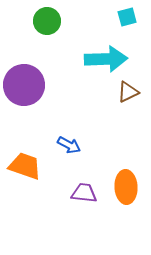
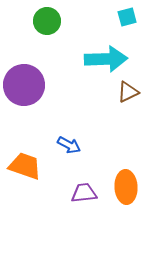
purple trapezoid: rotated 12 degrees counterclockwise
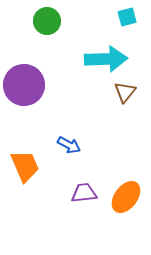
brown triangle: moved 3 px left; rotated 25 degrees counterclockwise
orange trapezoid: rotated 48 degrees clockwise
orange ellipse: moved 10 px down; rotated 40 degrees clockwise
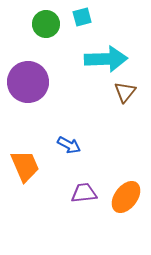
cyan square: moved 45 px left
green circle: moved 1 px left, 3 px down
purple circle: moved 4 px right, 3 px up
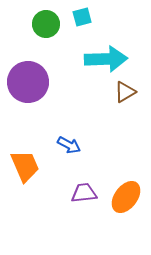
brown triangle: rotated 20 degrees clockwise
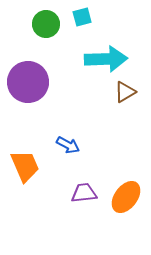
blue arrow: moved 1 px left
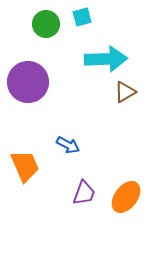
purple trapezoid: rotated 116 degrees clockwise
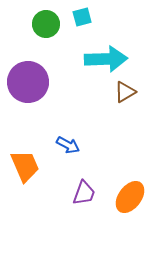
orange ellipse: moved 4 px right
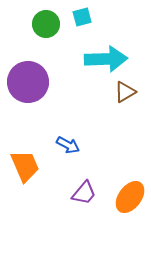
purple trapezoid: rotated 20 degrees clockwise
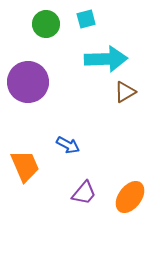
cyan square: moved 4 px right, 2 px down
